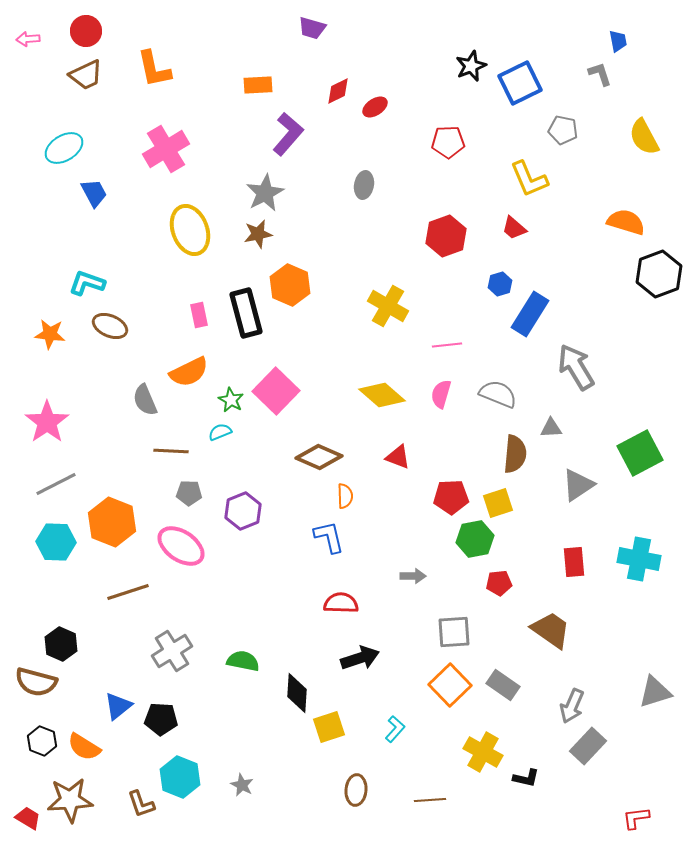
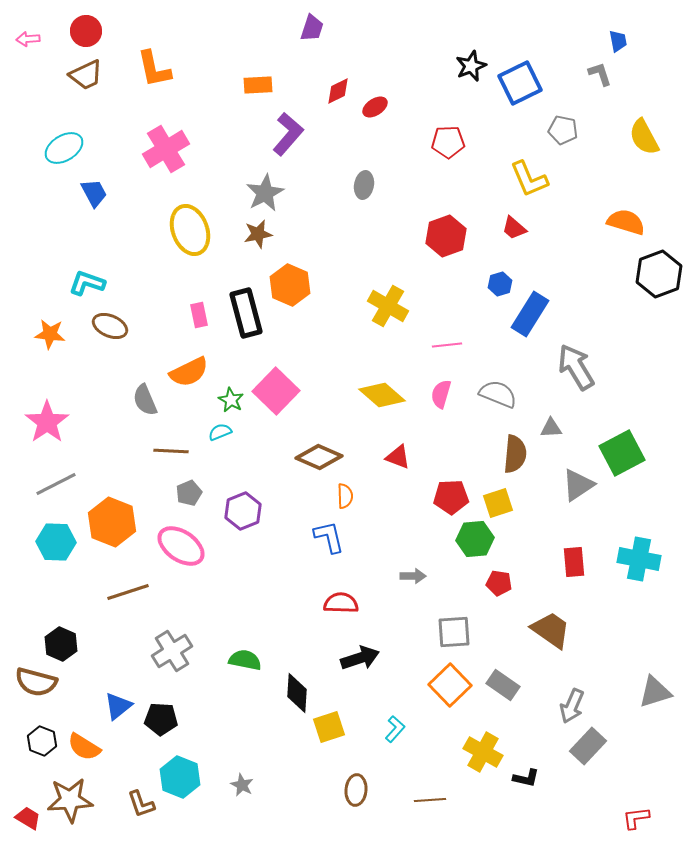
purple trapezoid at (312, 28): rotated 88 degrees counterclockwise
green square at (640, 453): moved 18 px left
gray pentagon at (189, 493): rotated 25 degrees counterclockwise
green hexagon at (475, 539): rotated 6 degrees clockwise
red pentagon at (499, 583): rotated 15 degrees clockwise
green semicircle at (243, 661): moved 2 px right, 1 px up
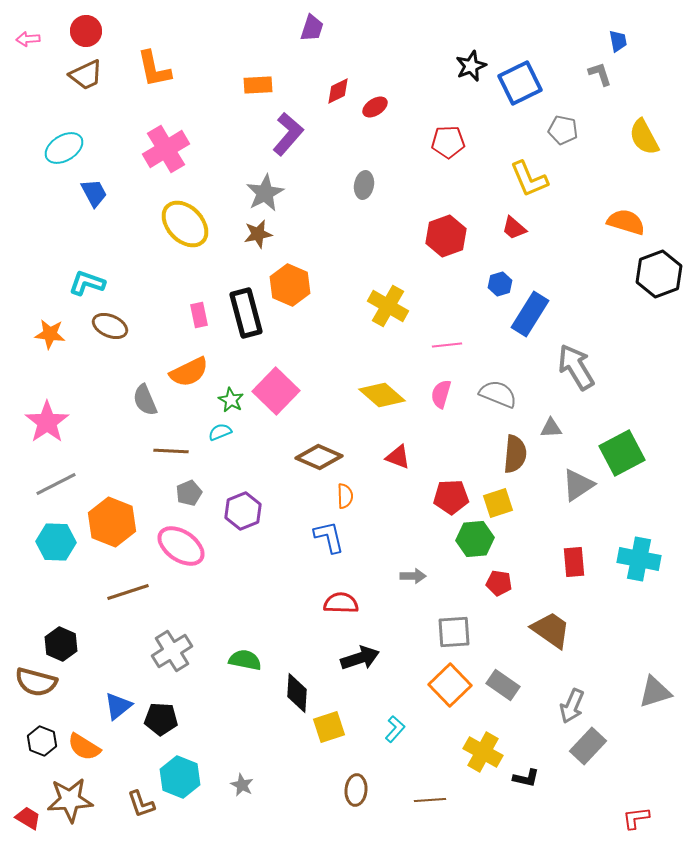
yellow ellipse at (190, 230): moved 5 px left, 6 px up; rotated 24 degrees counterclockwise
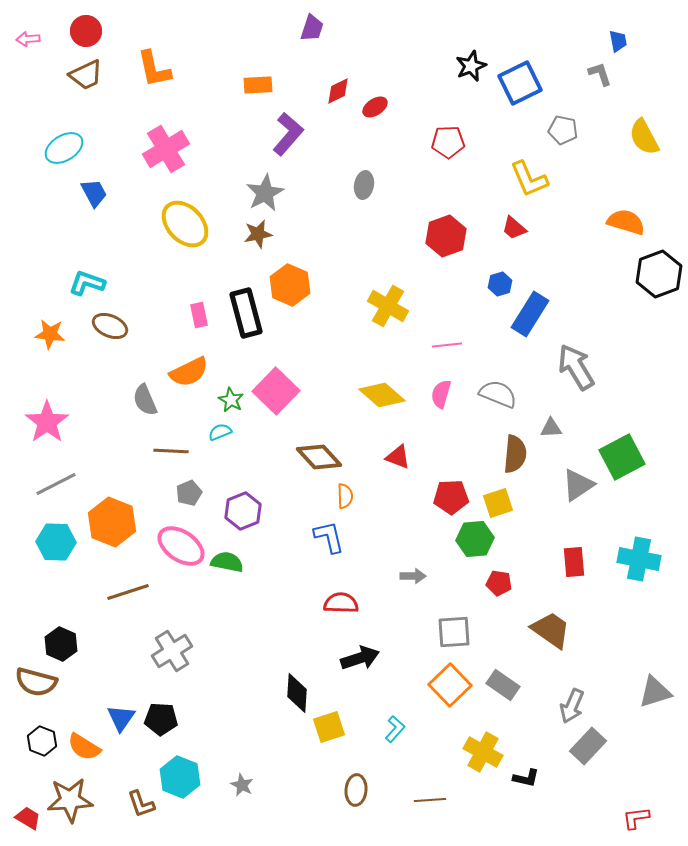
green square at (622, 453): moved 4 px down
brown diamond at (319, 457): rotated 24 degrees clockwise
green semicircle at (245, 660): moved 18 px left, 98 px up
blue triangle at (118, 706): moved 3 px right, 12 px down; rotated 16 degrees counterclockwise
